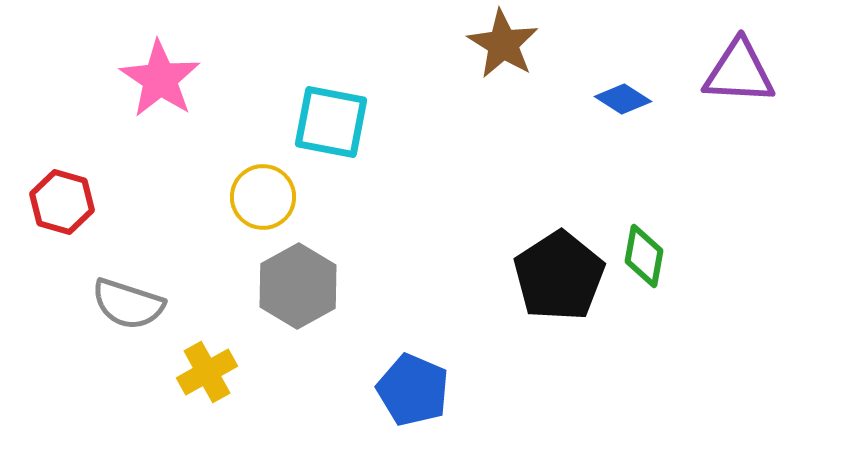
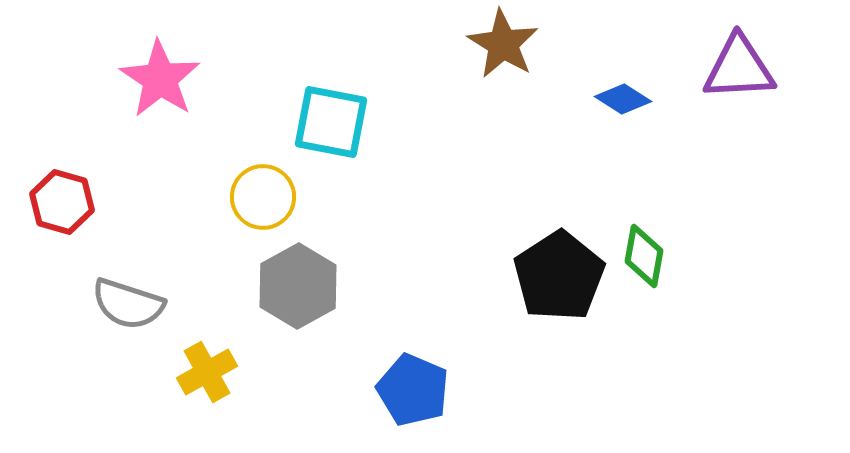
purple triangle: moved 4 px up; rotated 6 degrees counterclockwise
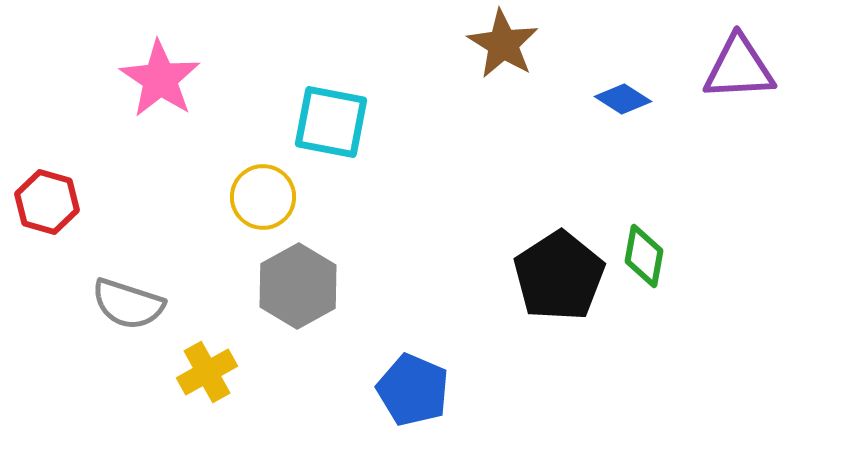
red hexagon: moved 15 px left
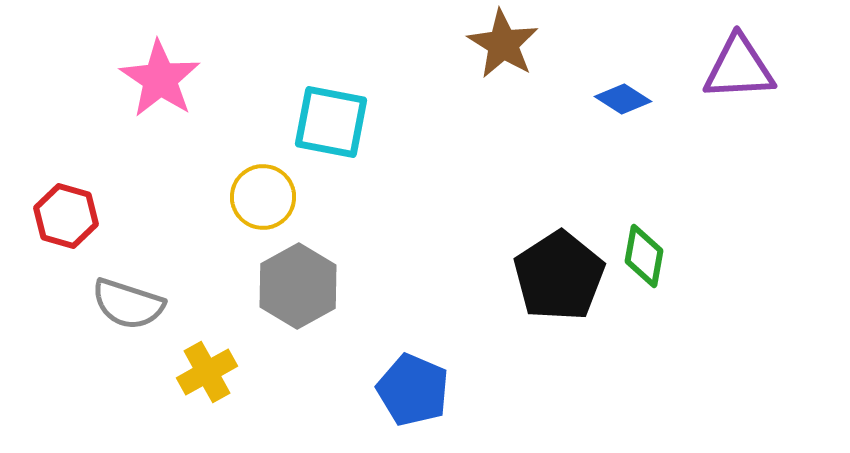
red hexagon: moved 19 px right, 14 px down
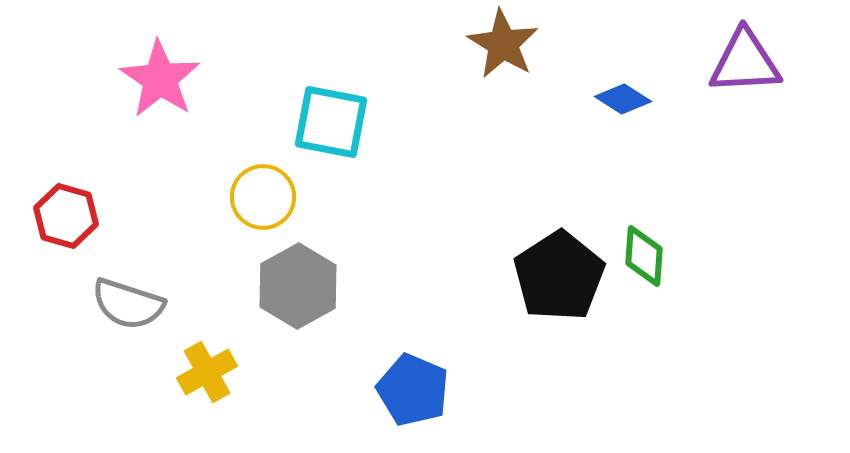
purple triangle: moved 6 px right, 6 px up
green diamond: rotated 6 degrees counterclockwise
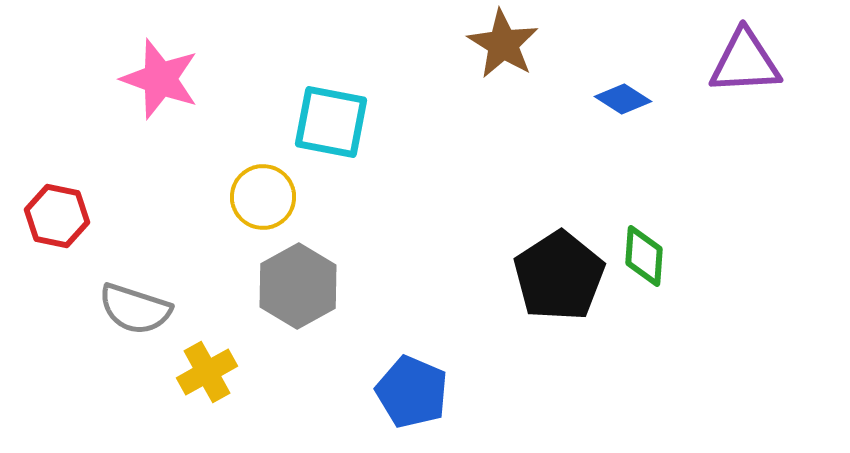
pink star: rotated 14 degrees counterclockwise
red hexagon: moved 9 px left; rotated 4 degrees counterclockwise
gray semicircle: moved 7 px right, 5 px down
blue pentagon: moved 1 px left, 2 px down
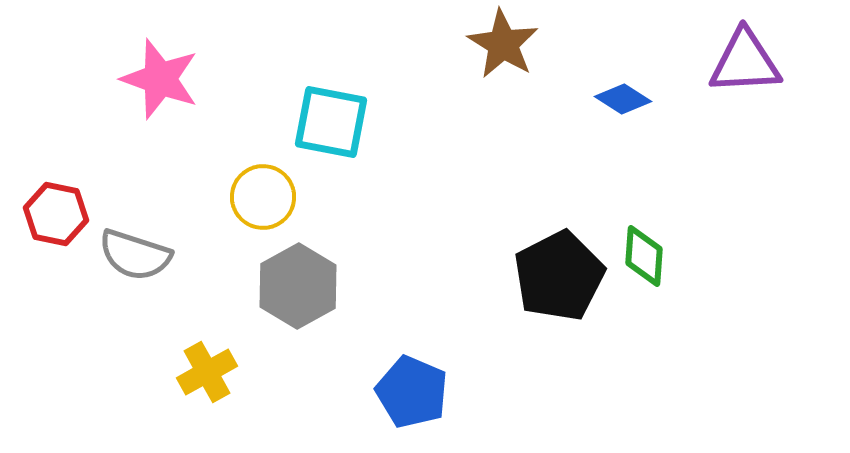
red hexagon: moved 1 px left, 2 px up
black pentagon: rotated 6 degrees clockwise
gray semicircle: moved 54 px up
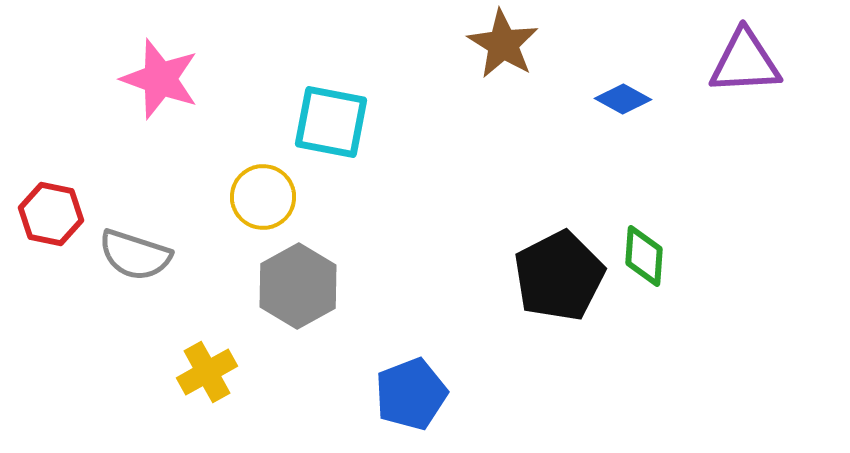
blue diamond: rotated 4 degrees counterclockwise
red hexagon: moved 5 px left
blue pentagon: moved 1 px left, 2 px down; rotated 28 degrees clockwise
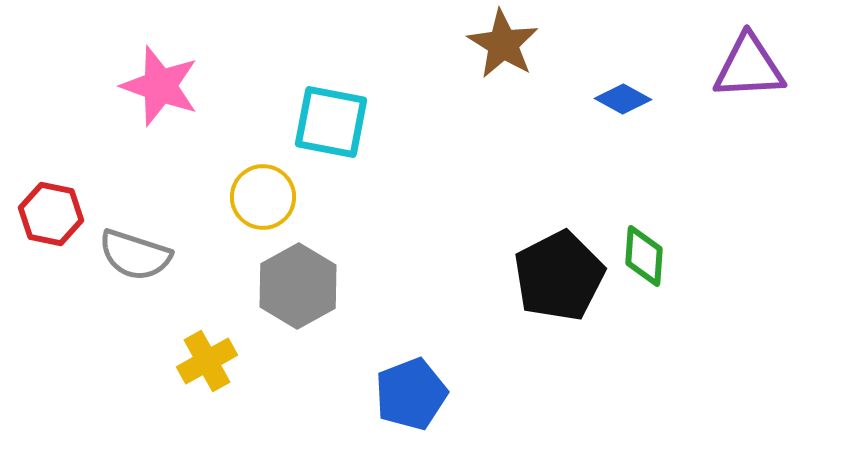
purple triangle: moved 4 px right, 5 px down
pink star: moved 7 px down
yellow cross: moved 11 px up
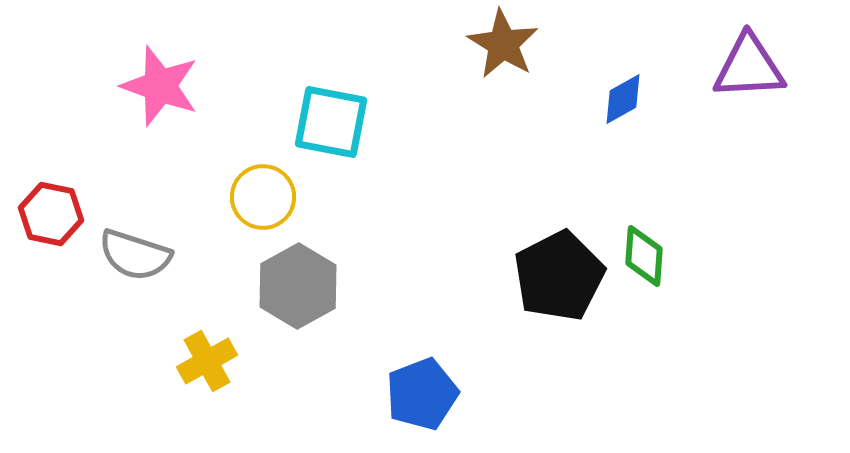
blue diamond: rotated 58 degrees counterclockwise
blue pentagon: moved 11 px right
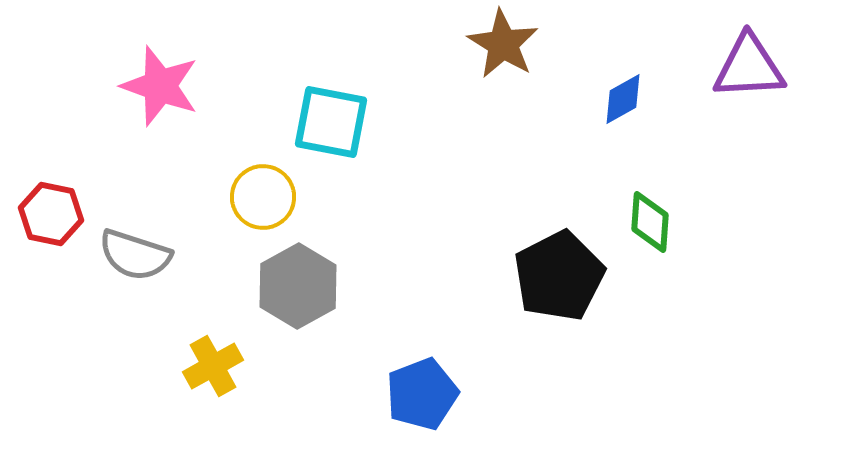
green diamond: moved 6 px right, 34 px up
yellow cross: moved 6 px right, 5 px down
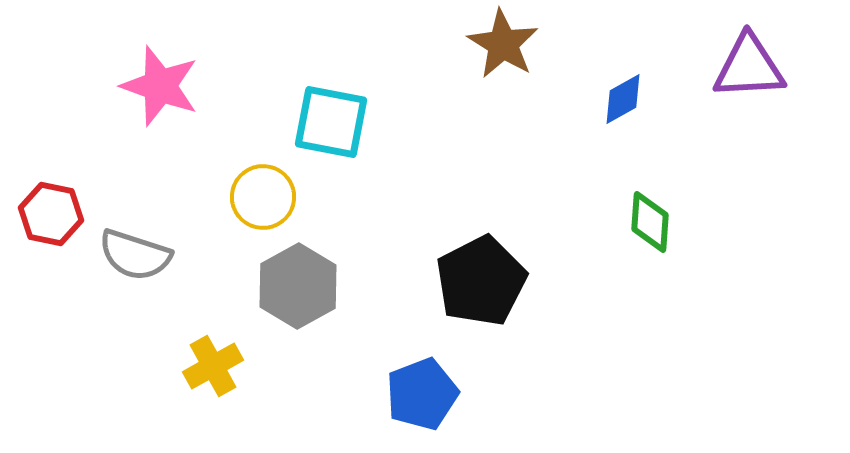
black pentagon: moved 78 px left, 5 px down
